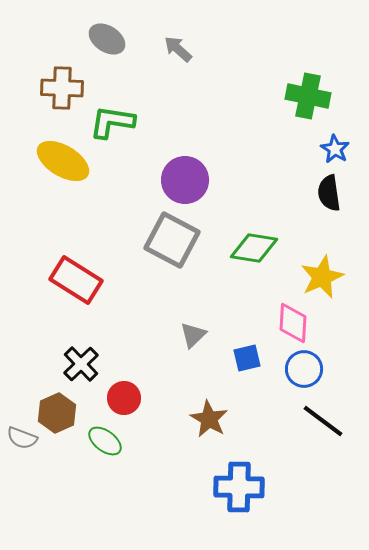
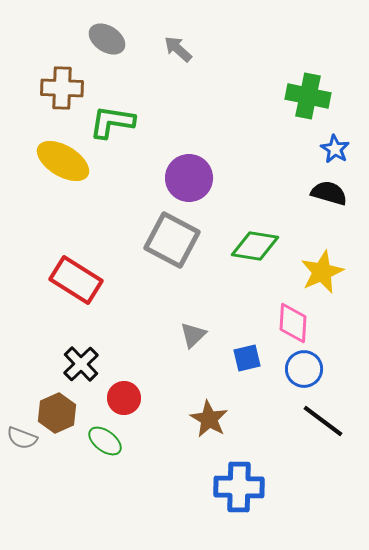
purple circle: moved 4 px right, 2 px up
black semicircle: rotated 114 degrees clockwise
green diamond: moved 1 px right, 2 px up
yellow star: moved 5 px up
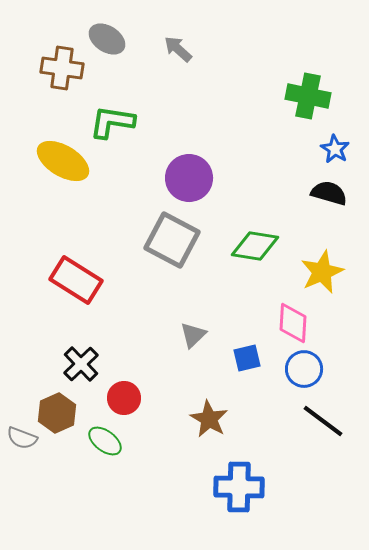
brown cross: moved 20 px up; rotated 6 degrees clockwise
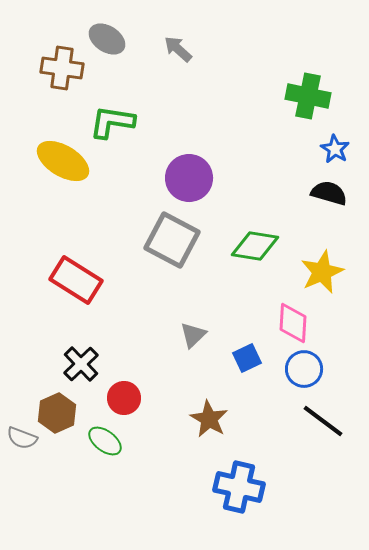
blue square: rotated 12 degrees counterclockwise
blue cross: rotated 12 degrees clockwise
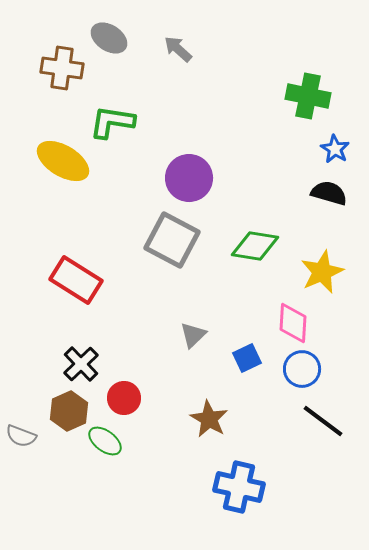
gray ellipse: moved 2 px right, 1 px up
blue circle: moved 2 px left
brown hexagon: moved 12 px right, 2 px up
gray semicircle: moved 1 px left, 2 px up
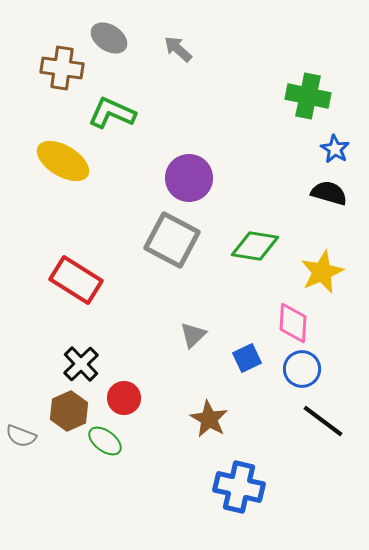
green L-shape: moved 9 px up; rotated 15 degrees clockwise
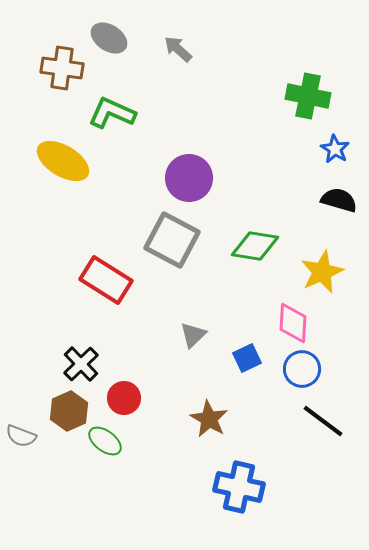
black semicircle: moved 10 px right, 7 px down
red rectangle: moved 30 px right
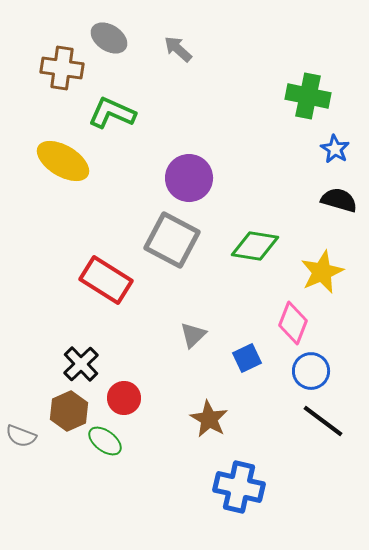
pink diamond: rotated 18 degrees clockwise
blue circle: moved 9 px right, 2 px down
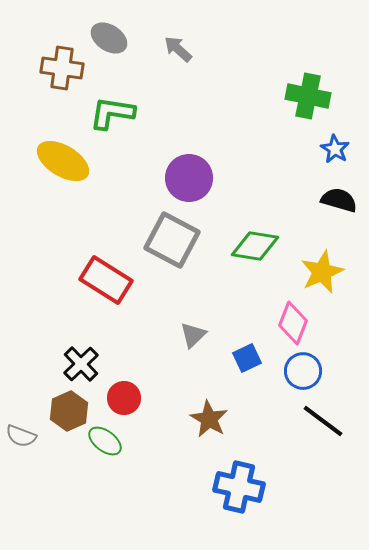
green L-shape: rotated 15 degrees counterclockwise
blue circle: moved 8 px left
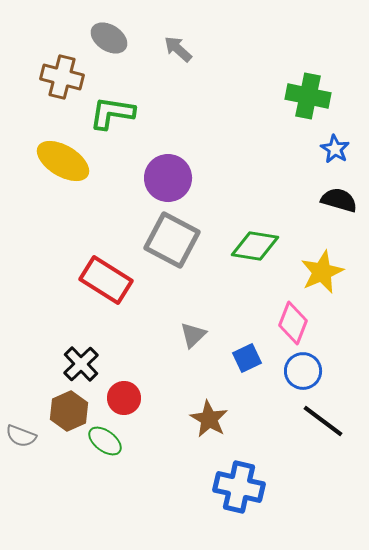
brown cross: moved 9 px down; rotated 6 degrees clockwise
purple circle: moved 21 px left
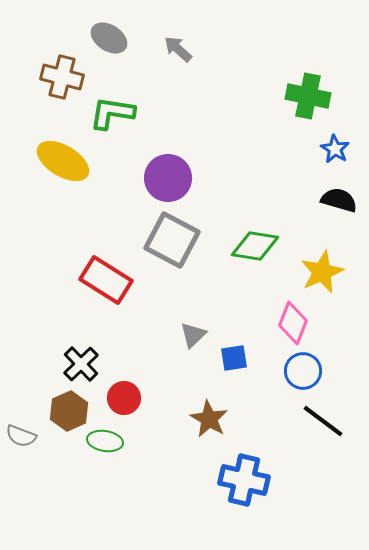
blue square: moved 13 px left; rotated 16 degrees clockwise
green ellipse: rotated 28 degrees counterclockwise
blue cross: moved 5 px right, 7 px up
